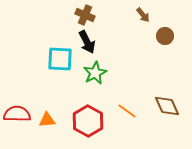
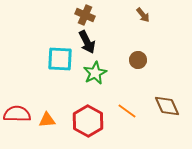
brown circle: moved 27 px left, 24 px down
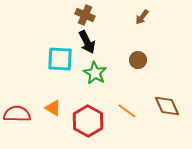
brown arrow: moved 1 px left, 2 px down; rotated 77 degrees clockwise
green star: rotated 15 degrees counterclockwise
orange triangle: moved 6 px right, 12 px up; rotated 36 degrees clockwise
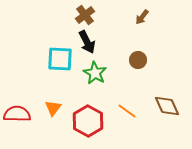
brown cross: rotated 30 degrees clockwise
orange triangle: rotated 36 degrees clockwise
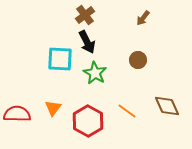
brown arrow: moved 1 px right, 1 px down
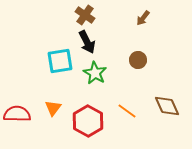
brown cross: rotated 18 degrees counterclockwise
cyan square: moved 2 px down; rotated 12 degrees counterclockwise
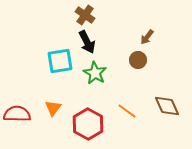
brown arrow: moved 4 px right, 19 px down
red hexagon: moved 3 px down
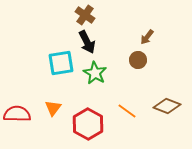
cyan square: moved 1 px right, 2 px down
brown diamond: rotated 44 degrees counterclockwise
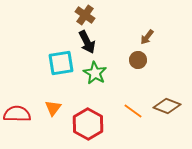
orange line: moved 6 px right
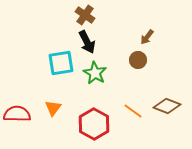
red hexagon: moved 6 px right
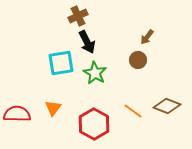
brown cross: moved 7 px left, 1 px down; rotated 30 degrees clockwise
